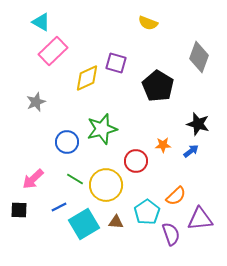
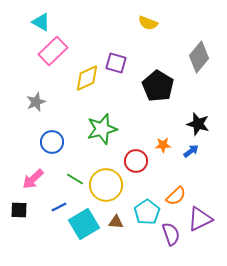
gray diamond: rotated 20 degrees clockwise
blue circle: moved 15 px left
purple triangle: rotated 20 degrees counterclockwise
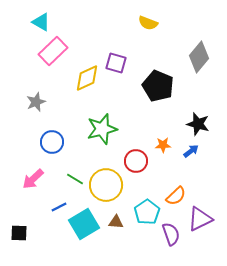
black pentagon: rotated 8 degrees counterclockwise
black square: moved 23 px down
